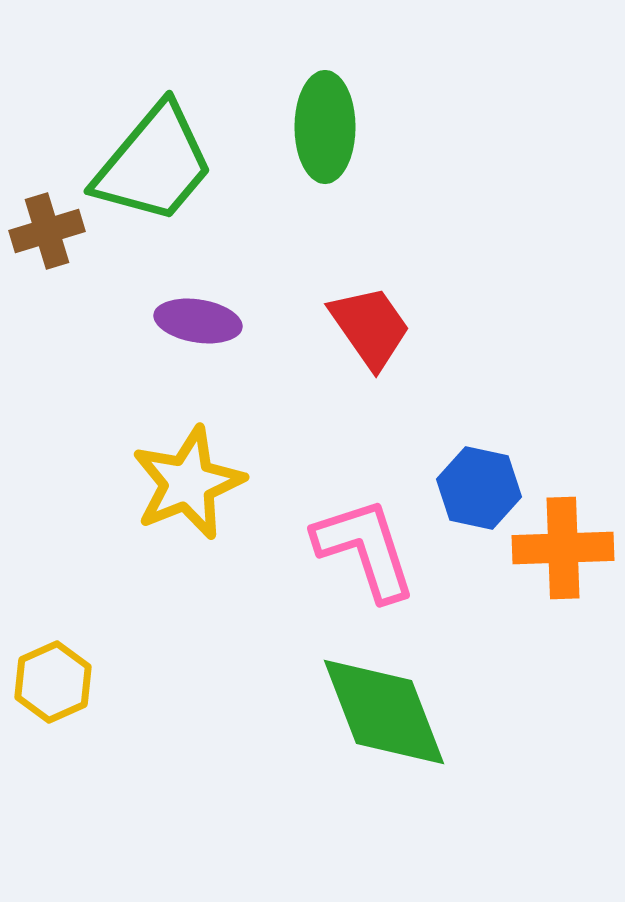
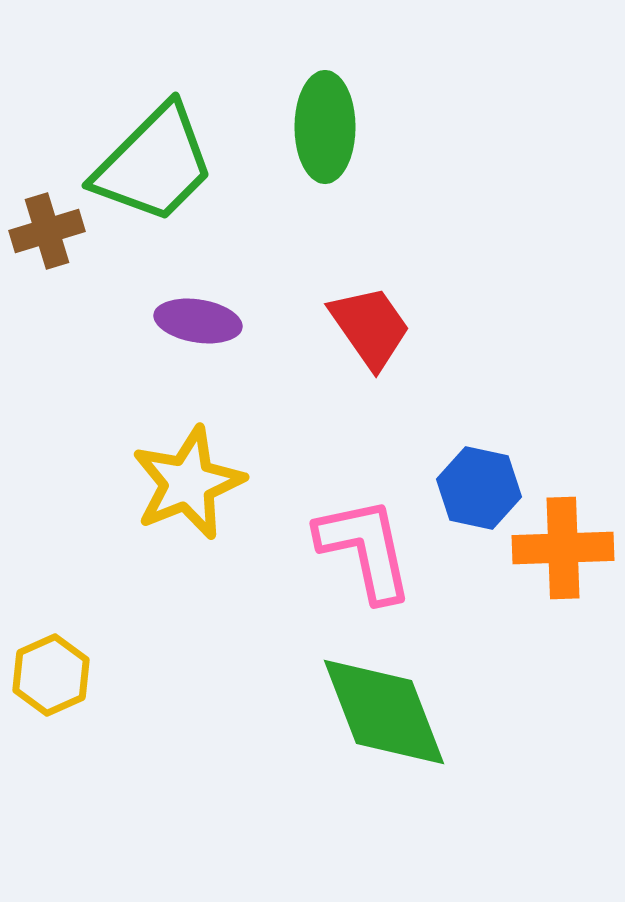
green trapezoid: rotated 5 degrees clockwise
pink L-shape: rotated 6 degrees clockwise
yellow hexagon: moved 2 px left, 7 px up
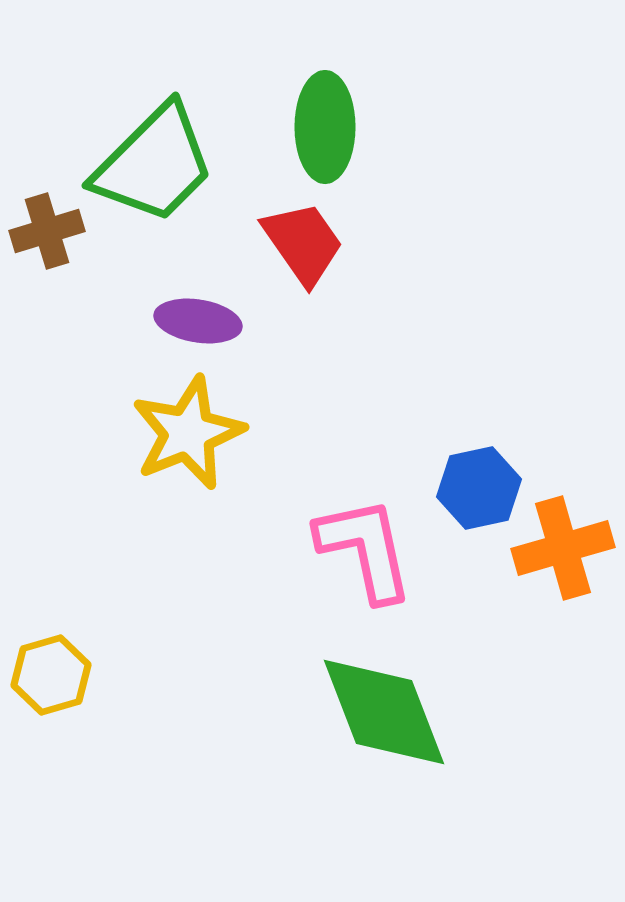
red trapezoid: moved 67 px left, 84 px up
yellow star: moved 50 px up
blue hexagon: rotated 24 degrees counterclockwise
orange cross: rotated 14 degrees counterclockwise
yellow hexagon: rotated 8 degrees clockwise
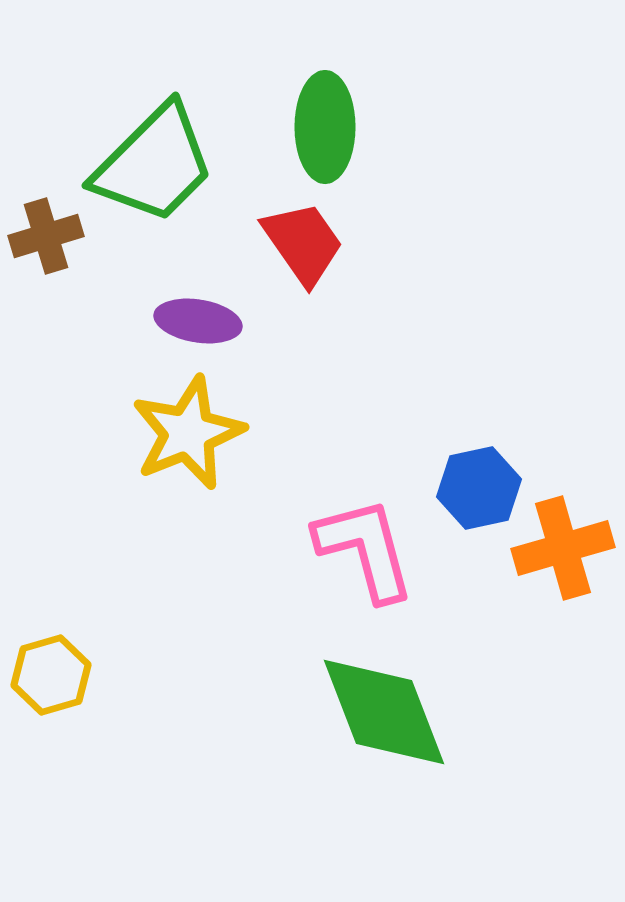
brown cross: moved 1 px left, 5 px down
pink L-shape: rotated 3 degrees counterclockwise
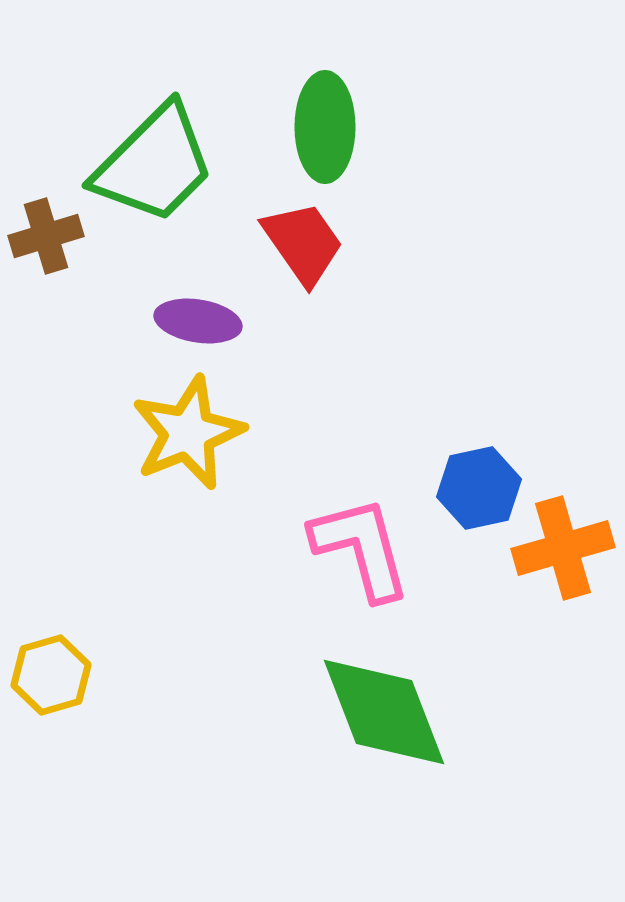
pink L-shape: moved 4 px left, 1 px up
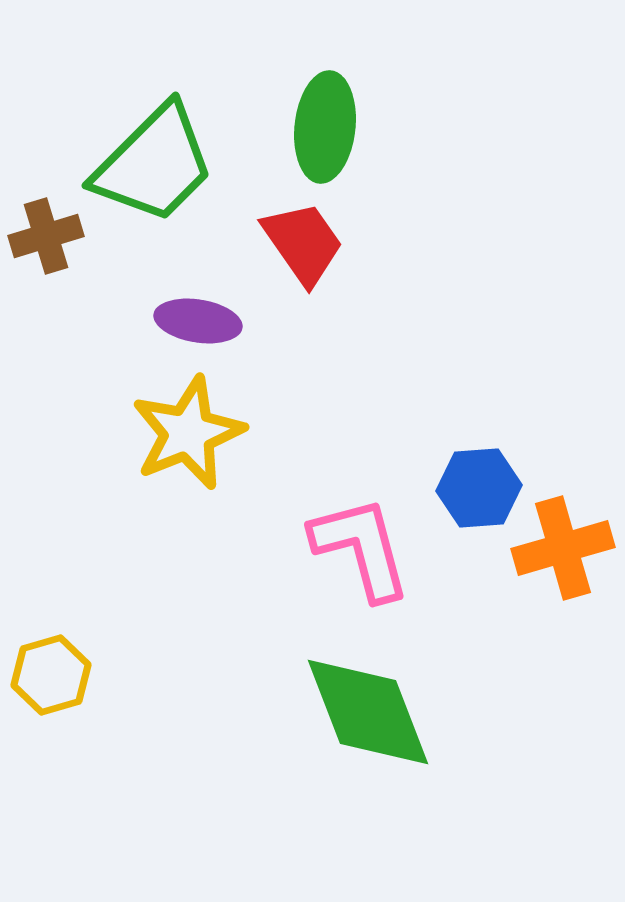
green ellipse: rotated 6 degrees clockwise
blue hexagon: rotated 8 degrees clockwise
green diamond: moved 16 px left
